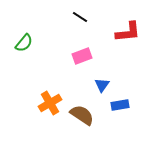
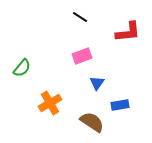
green semicircle: moved 2 px left, 25 px down
blue triangle: moved 5 px left, 2 px up
brown semicircle: moved 10 px right, 7 px down
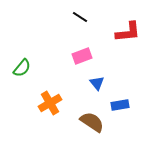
blue triangle: rotated 14 degrees counterclockwise
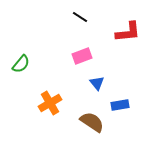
green semicircle: moved 1 px left, 4 px up
